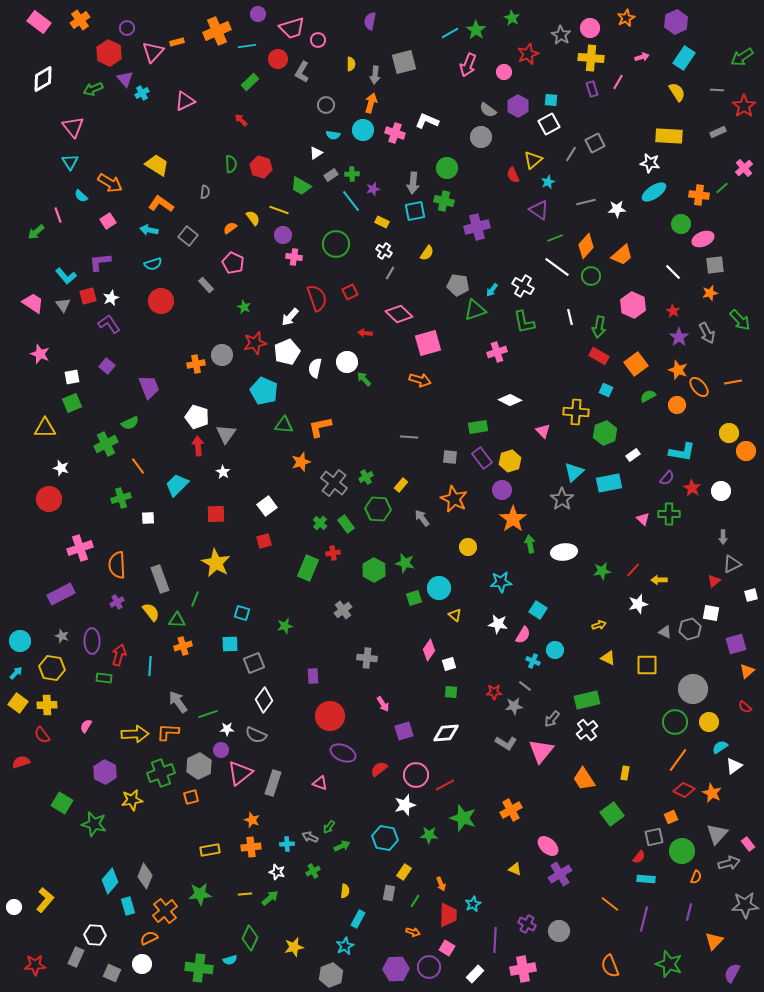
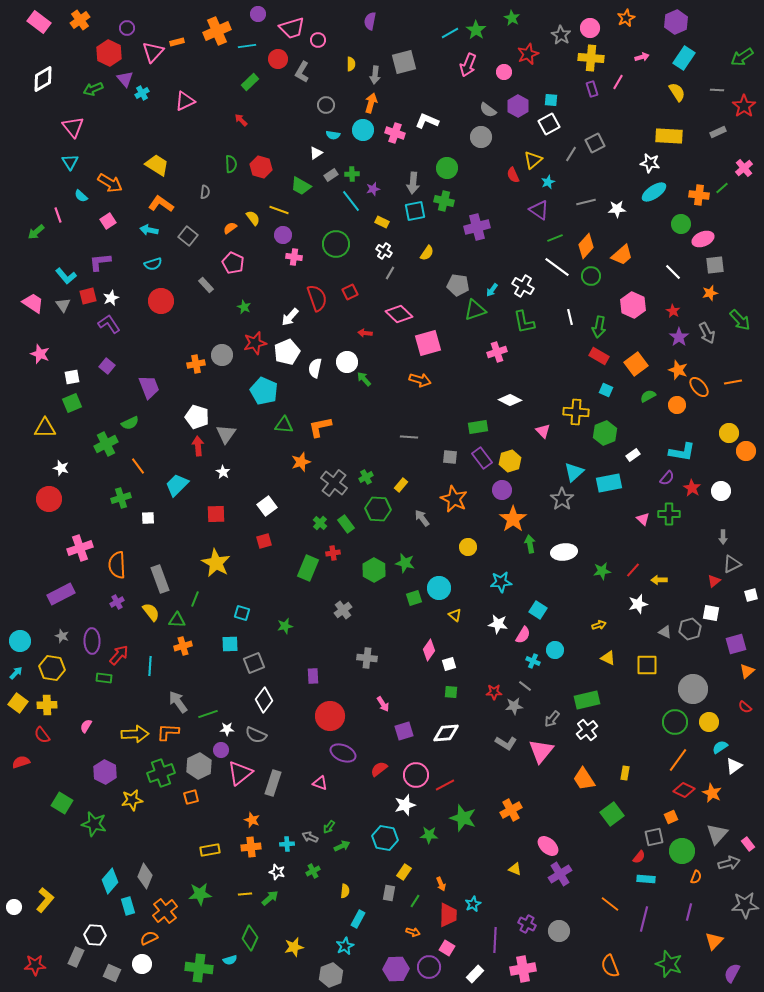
red arrow at (119, 655): rotated 25 degrees clockwise
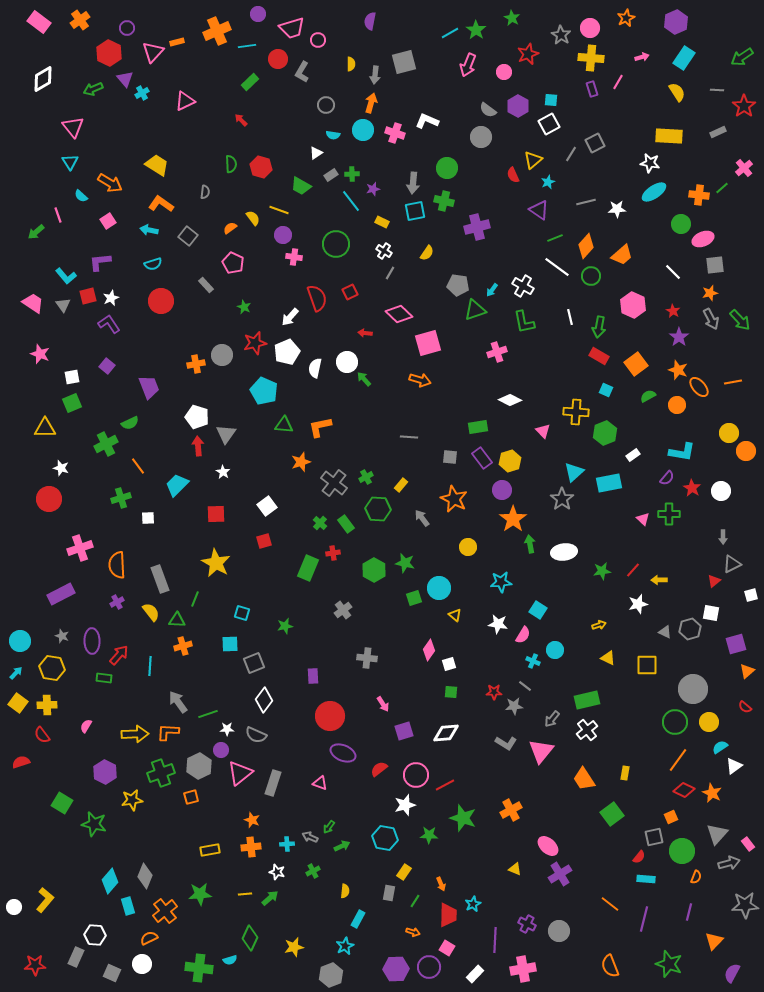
gray arrow at (707, 333): moved 4 px right, 14 px up
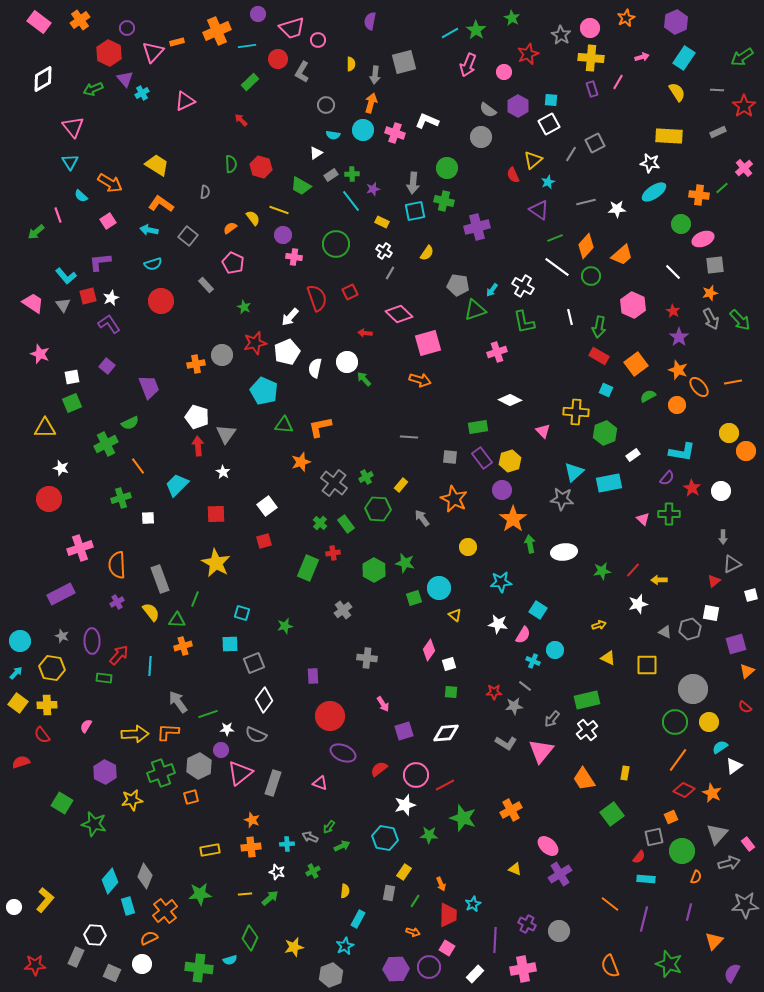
gray star at (562, 499): rotated 30 degrees counterclockwise
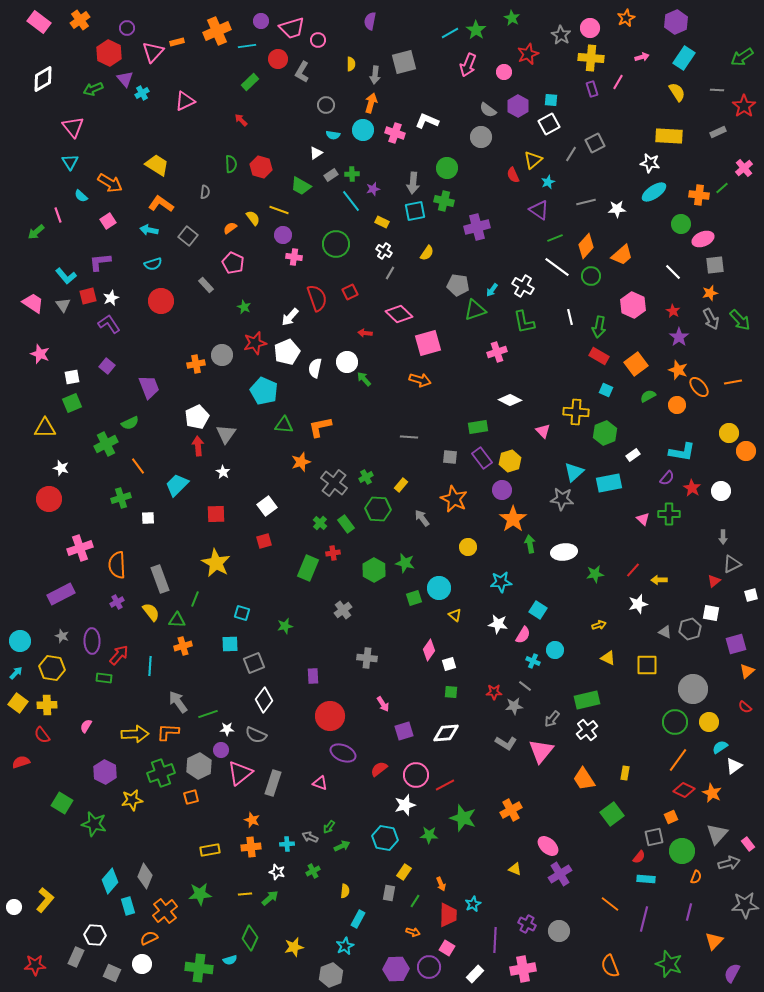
purple circle at (258, 14): moved 3 px right, 7 px down
white pentagon at (197, 417): rotated 30 degrees clockwise
green star at (602, 571): moved 7 px left, 3 px down
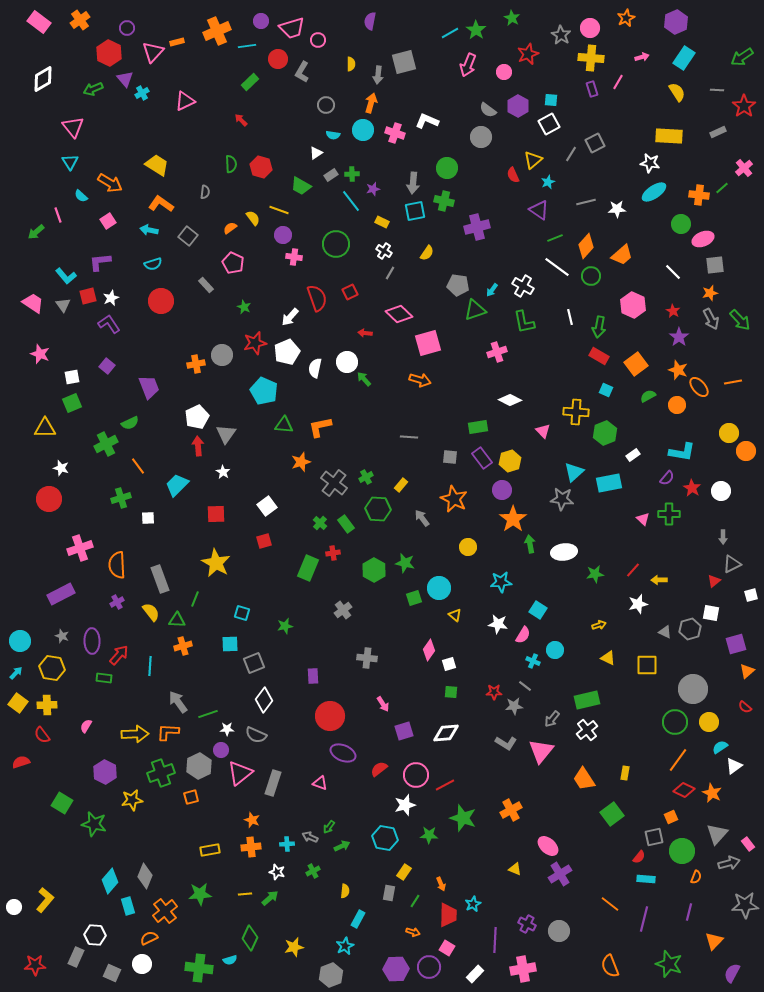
gray arrow at (375, 75): moved 3 px right
